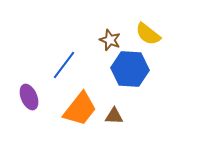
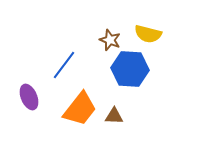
yellow semicircle: rotated 24 degrees counterclockwise
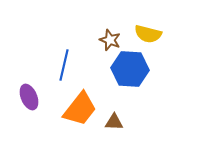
blue line: rotated 24 degrees counterclockwise
brown triangle: moved 6 px down
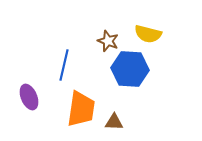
brown star: moved 2 px left, 1 px down
orange trapezoid: moved 1 px right; rotated 30 degrees counterclockwise
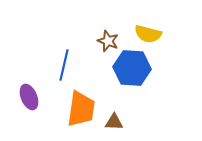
blue hexagon: moved 2 px right, 1 px up
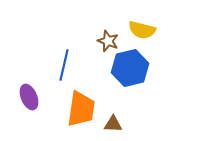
yellow semicircle: moved 6 px left, 4 px up
blue hexagon: moved 2 px left; rotated 18 degrees counterclockwise
brown triangle: moved 1 px left, 2 px down
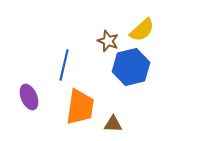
yellow semicircle: rotated 56 degrees counterclockwise
blue hexagon: moved 1 px right, 1 px up
orange trapezoid: moved 1 px left, 2 px up
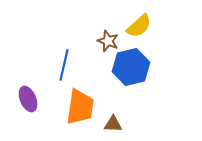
yellow semicircle: moved 3 px left, 4 px up
purple ellipse: moved 1 px left, 2 px down
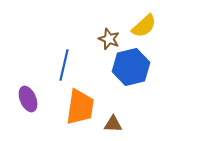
yellow semicircle: moved 5 px right
brown star: moved 1 px right, 2 px up
